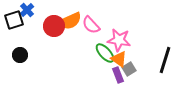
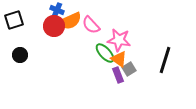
blue cross: moved 30 px right; rotated 24 degrees counterclockwise
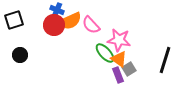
red circle: moved 1 px up
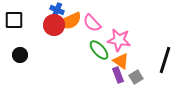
black square: rotated 18 degrees clockwise
pink semicircle: moved 1 px right, 2 px up
green ellipse: moved 6 px left, 3 px up
orange triangle: moved 2 px right, 2 px down
gray square: moved 7 px right, 8 px down
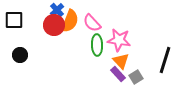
blue cross: rotated 24 degrees clockwise
orange semicircle: rotated 45 degrees counterclockwise
green ellipse: moved 2 px left, 5 px up; rotated 40 degrees clockwise
orange triangle: rotated 12 degrees clockwise
purple rectangle: moved 1 px up; rotated 21 degrees counterclockwise
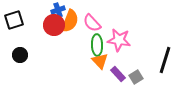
blue cross: moved 1 px right; rotated 24 degrees clockwise
black square: rotated 18 degrees counterclockwise
orange triangle: moved 21 px left
